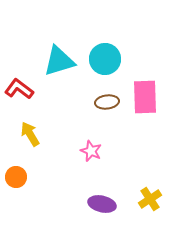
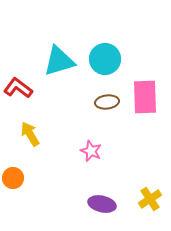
red L-shape: moved 1 px left, 1 px up
orange circle: moved 3 px left, 1 px down
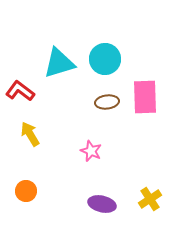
cyan triangle: moved 2 px down
red L-shape: moved 2 px right, 3 px down
orange circle: moved 13 px right, 13 px down
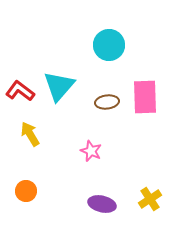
cyan circle: moved 4 px right, 14 px up
cyan triangle: moved 23 px down; rotated 32 degrees counterclockwise
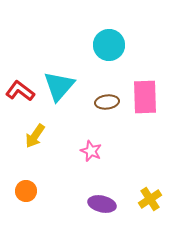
yellow arrow: moved 5 px right, 2 px down; rotated 115 degrees counterclockwise
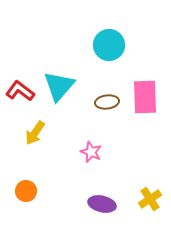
yellow arrow: moved 3 px up
pink star: moved 1 px down
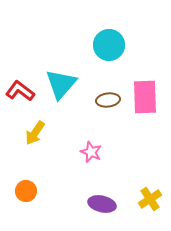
cyan triangle: moved 2 px right, 2 px up
brown ellipse: moved 1 px right, 2 px up
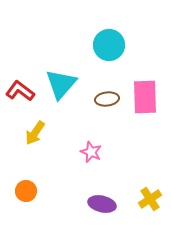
brown ellipse: moved 1 px left, 1 px up
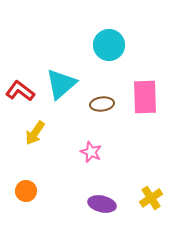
cyan triangle: rotated 8 degrees clockwise
brown ellipse: moved 5 px left, 5 px down
yellow cross: moved 1 px right, 1 px up
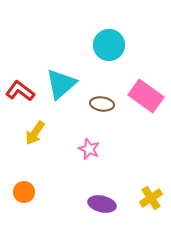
pink rectangle: moved 1 px right, 1 px up; rotated 52 degrees counterclockwise
brown ellipse: rotated 15 degrees clockwise
pink star: moved 2 px left, 3 px up
orange circle: moved 2 px left, 1 px down
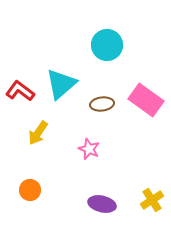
cyan circle: moved 2 px left
pink rectangle: moved 4 px down
brown ellipse: rotated 15 degrees counterclockwise
yellow arrow: moved 3 px right
orange circle: moved 6 px right, 2 px up
yellow cross: moved 1 px right, 2 px down
